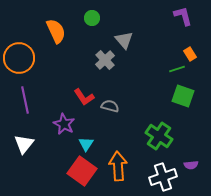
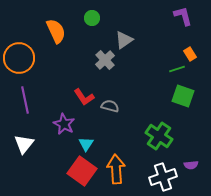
gray triangle: rotated 36 degrees clockwise
orange arrow: moved 2 px left, 3 px down
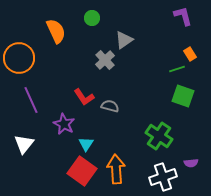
purple line: moved 6 px right; rotated 12 degrees counterclockwise
purple semicircle: moved 2 px up
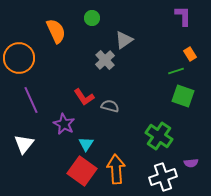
purple L-shape: rotated 15 degrees clockwise
green line: moved 1 px left, 2 px down
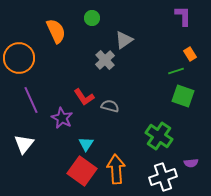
purple star: moved 2 px left, 6 px up
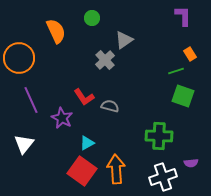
green cross: rotated 32 degrees counterclockwise
cyan triangle: moved 1 px right, 1 px up; rotated 28 degrees clockwise
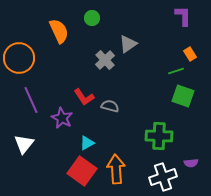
orange semicircle: moved 3 px right
gray triangle: moved 4 px right, 4 px down
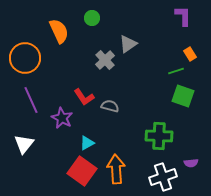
orange circle: moved 6 px right
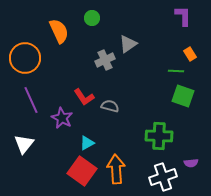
gray cross: rotated 18 degrees clockwise
green line: rotated 21 degrees clockwise
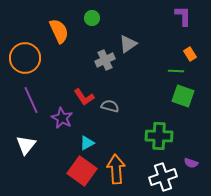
white triangle: moved 2 px right, 1 px down
purple semicircle: rotated 24 degrees clockwise
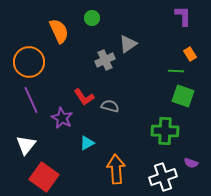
orange circle: moved 4 px right, 4 px down
green cross: moved 6 px right, 5 px up
red square: moved 38 px left, 6 px down
